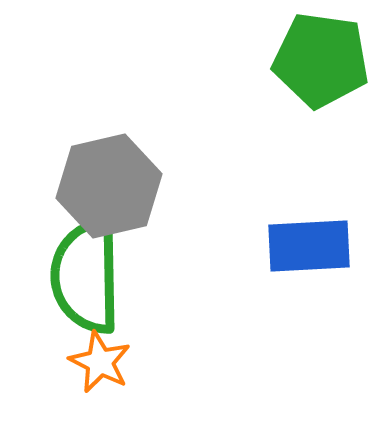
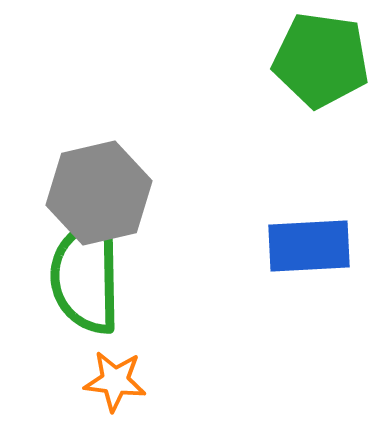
gray hexagon: moved 10 px left, 7 px down
orange star: moved 15 px right, 19 px down; rotated 20 degrees counterclockwise
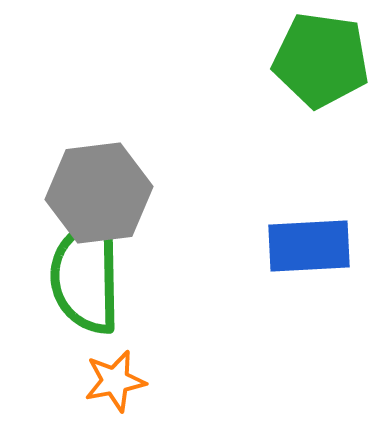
gray hexagon: rotated 6 degrees clockwise
orange star: rotated 18 degrees counterclockwise
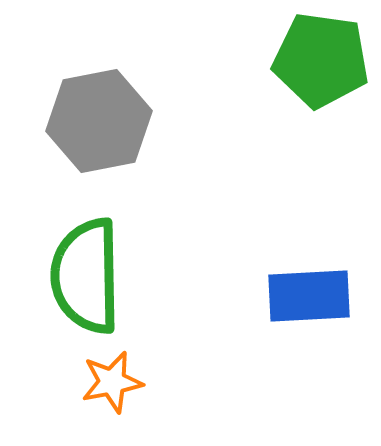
gray hexagon: moved 72 px up; rotated 4 degrees counterclockwise
blue rectangle: moved 50 px down
orange star: moved 3 px left, 1 px down
